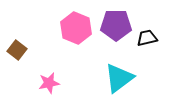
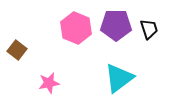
black trapezoid: moved 2 px right, 9 px up; rotated 85 degrees clockwise
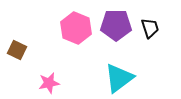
black trapezoid: moved 1 px right, 1 px up
brown square: rotated 12 degrees counterclockwise
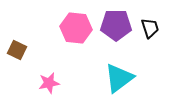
pink hexagon: rotated 16 degrees counterclockwise
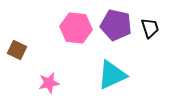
purple pentagon: rotated 12 degrees clockwise
cyan triangle: moved 7 px left, 3 px up; rotated 12 degrees clockwise
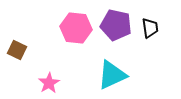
black trapezoid: rotated 10 degrees clockwise
pink star: rotated 20 degrees counterclockwise
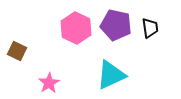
pink hexagon: rotated 20 degrees clockwise
brown square: moved 1 px down
cyan triangle: moved 1 px left
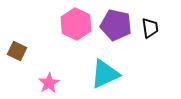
pink hexagon: moved 4 px up
cyan triangle: moved 6 px left, 1 px up
